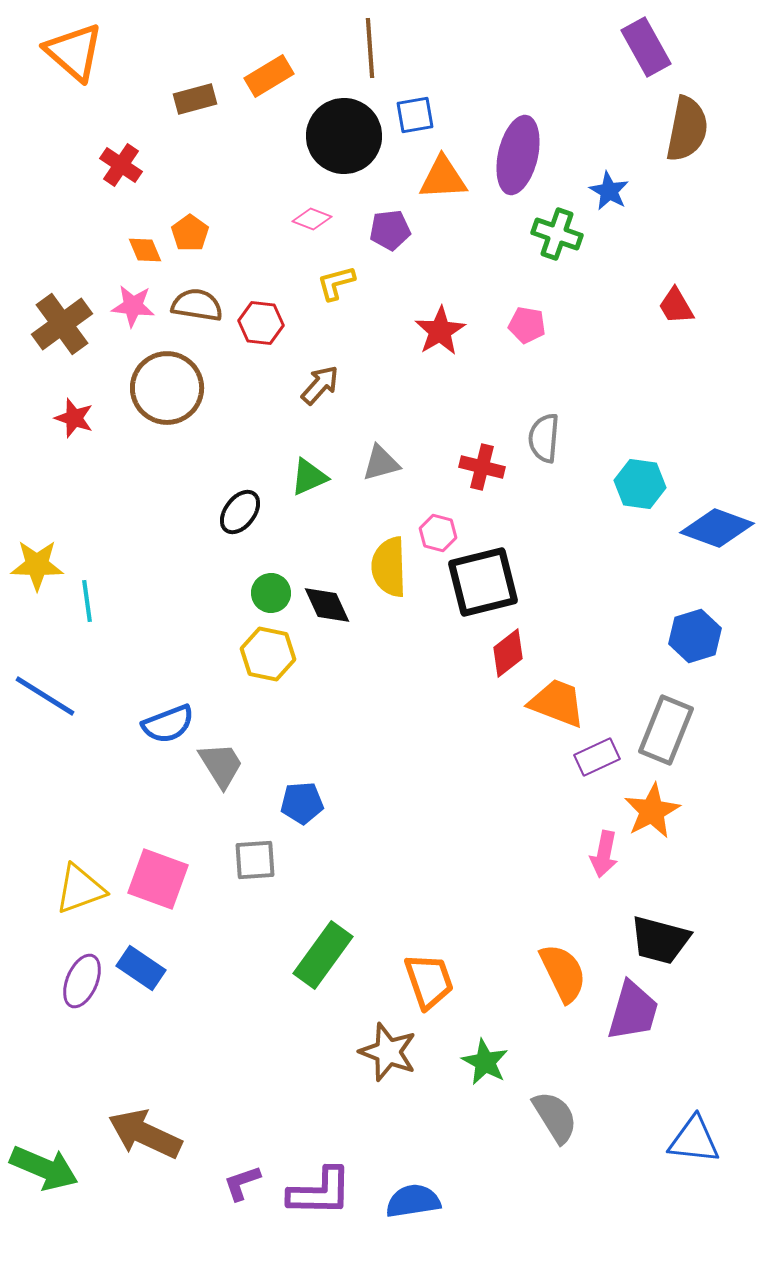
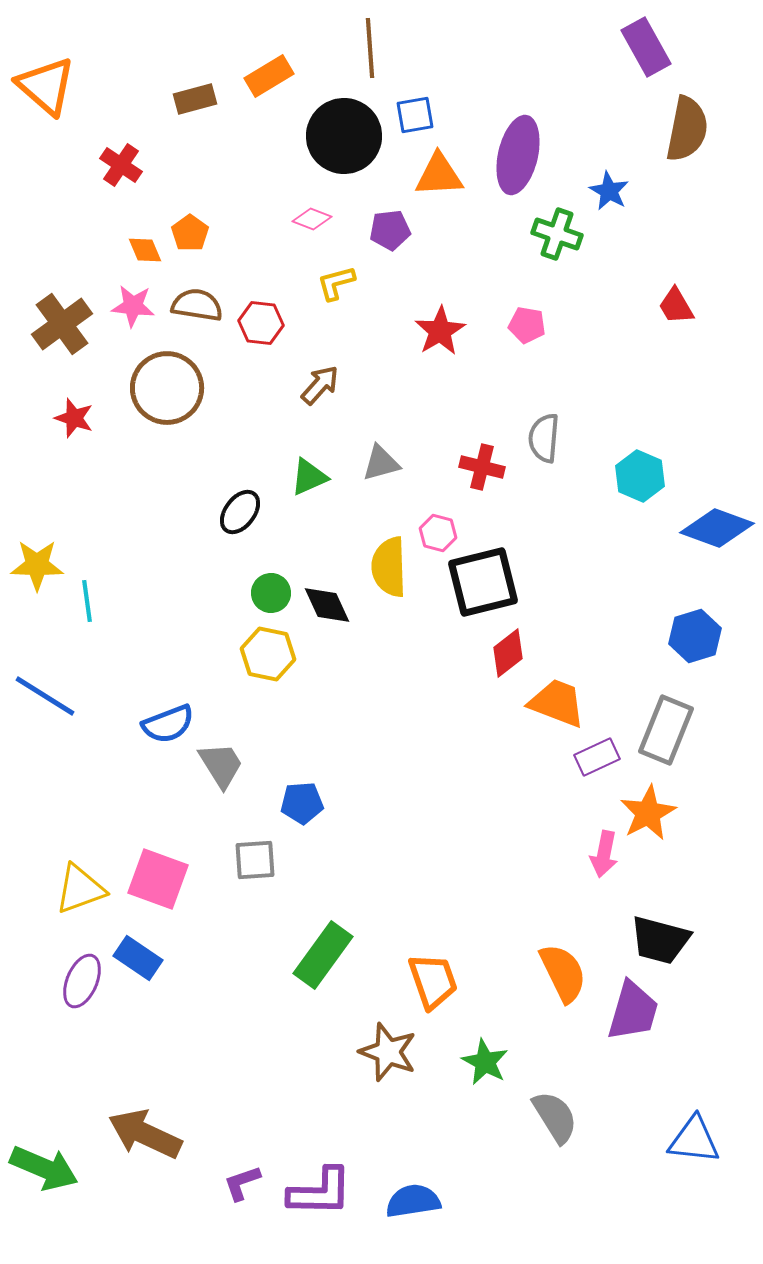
orange triangle at (74, 52): moved 28 px left, 34 px down
orange triangle at (443, 178): moved 4 px left, 3 px up
cyan hexagon at (640, 484): moved 8 px up; rotated 15 degrees clockwise
orange star at (652, 811): moved 4 px left, 2 px down
blue rectangle at (141, 968): moved 3 px left, 10 px up
orange trapezoid at (429, 981): moved 4 px right
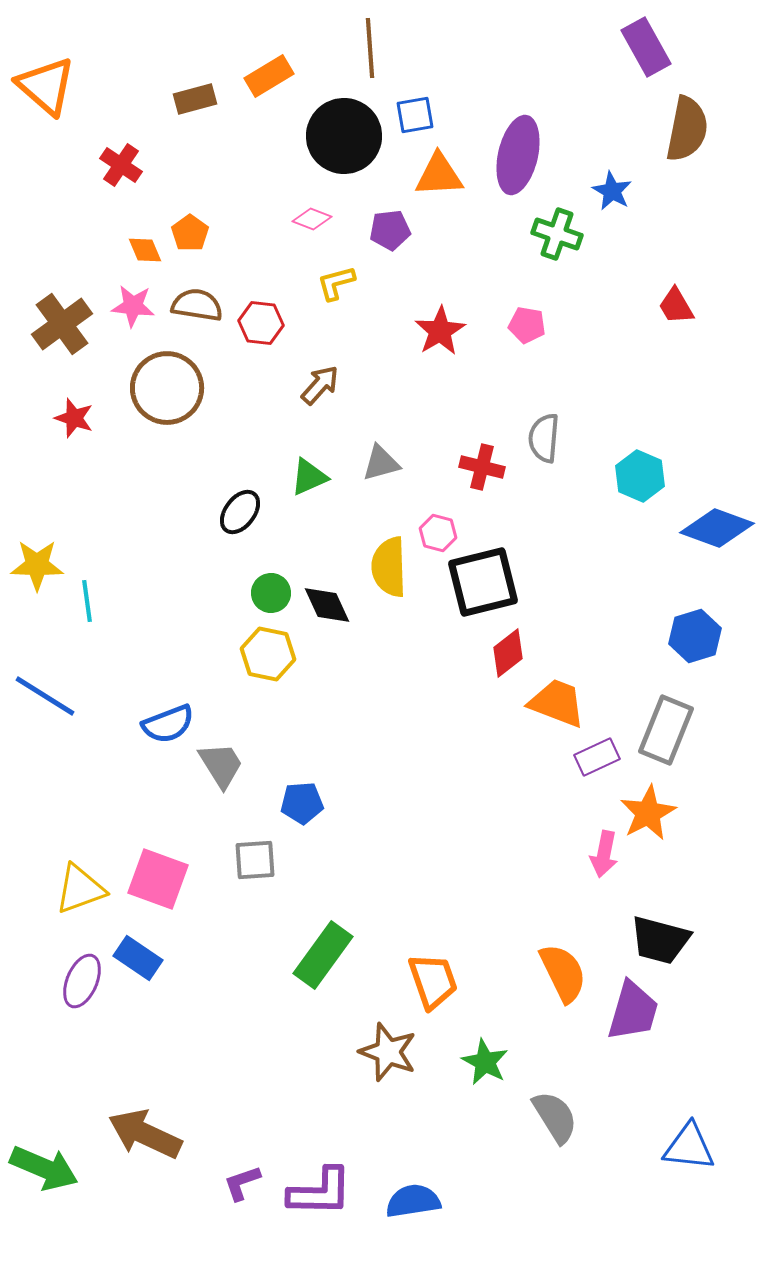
blue star at (609, 191): moved 3 px right
blue triangle at (694, 1140): moved 5 px left, 7 px down
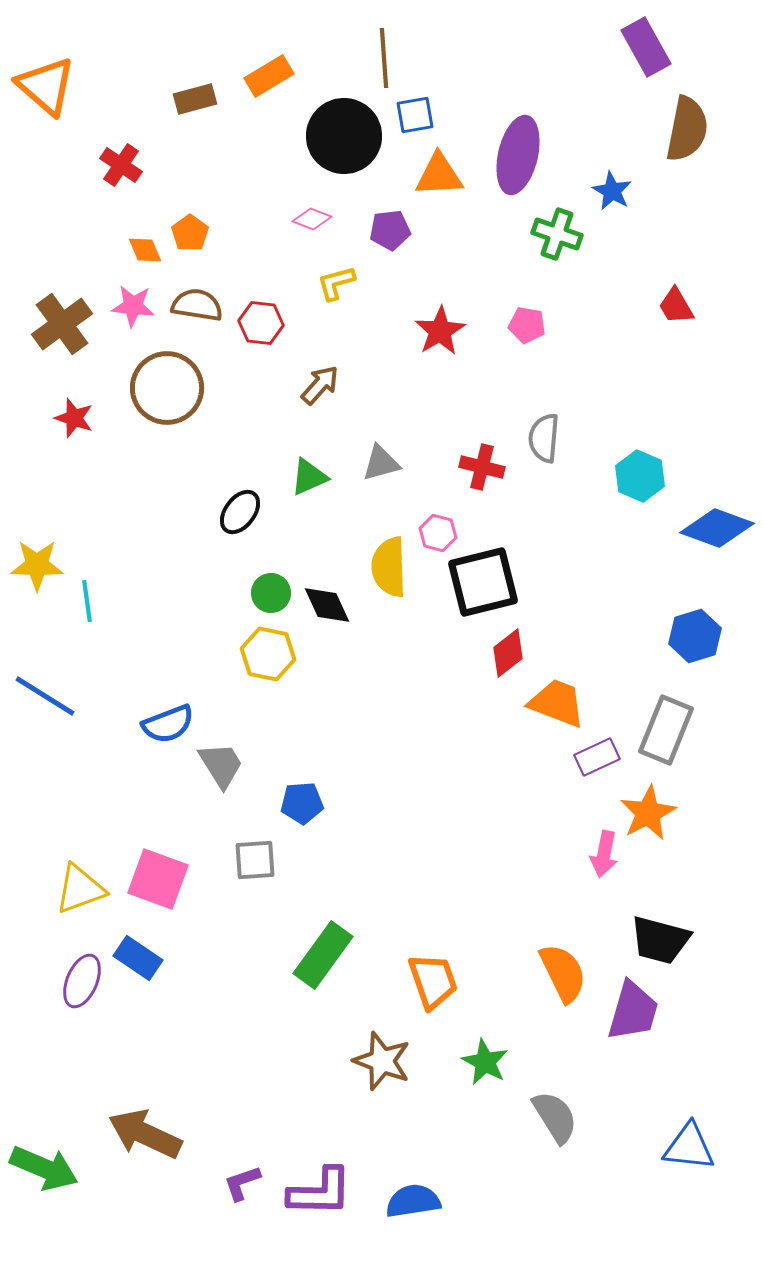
brown line at (370, 48): moved 14 px right, 10 px down
brown star at (388, 1052): moved 6 px left, 9 px down
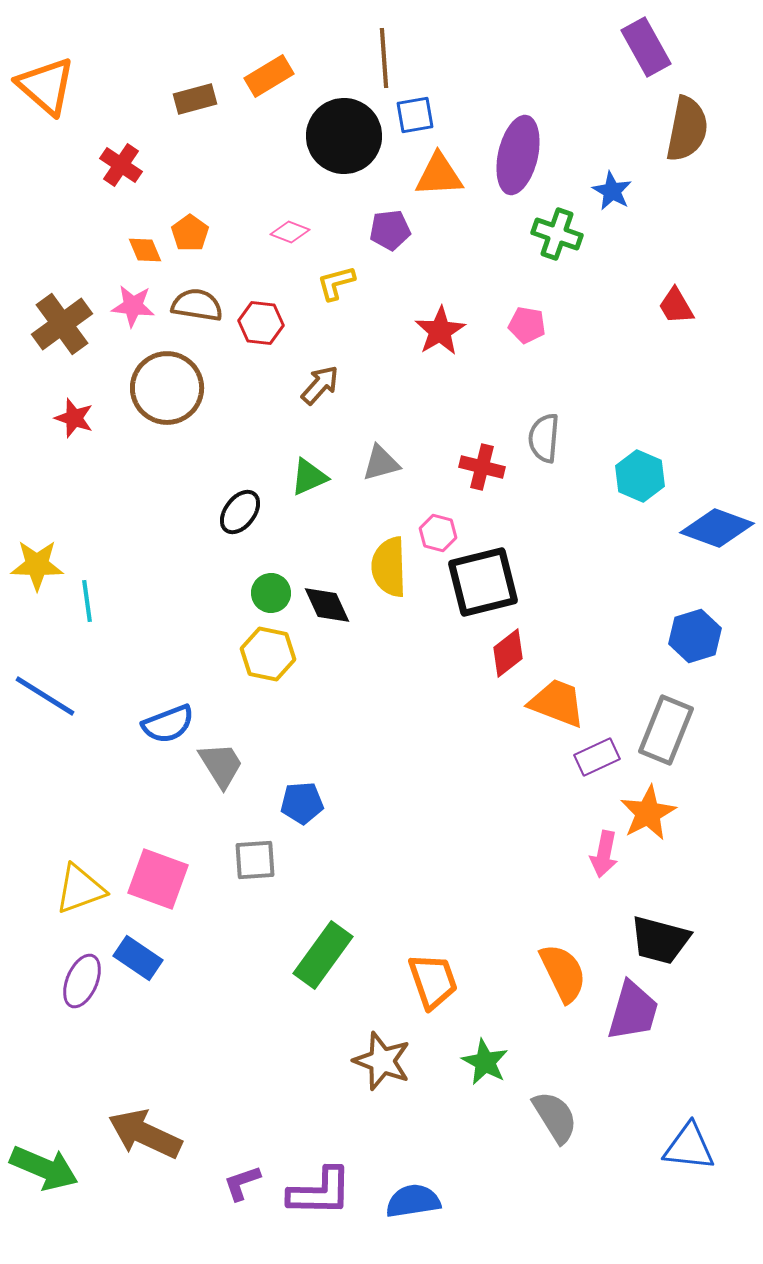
pink diamond at (312, 219): moved 22 px left, 13 px down
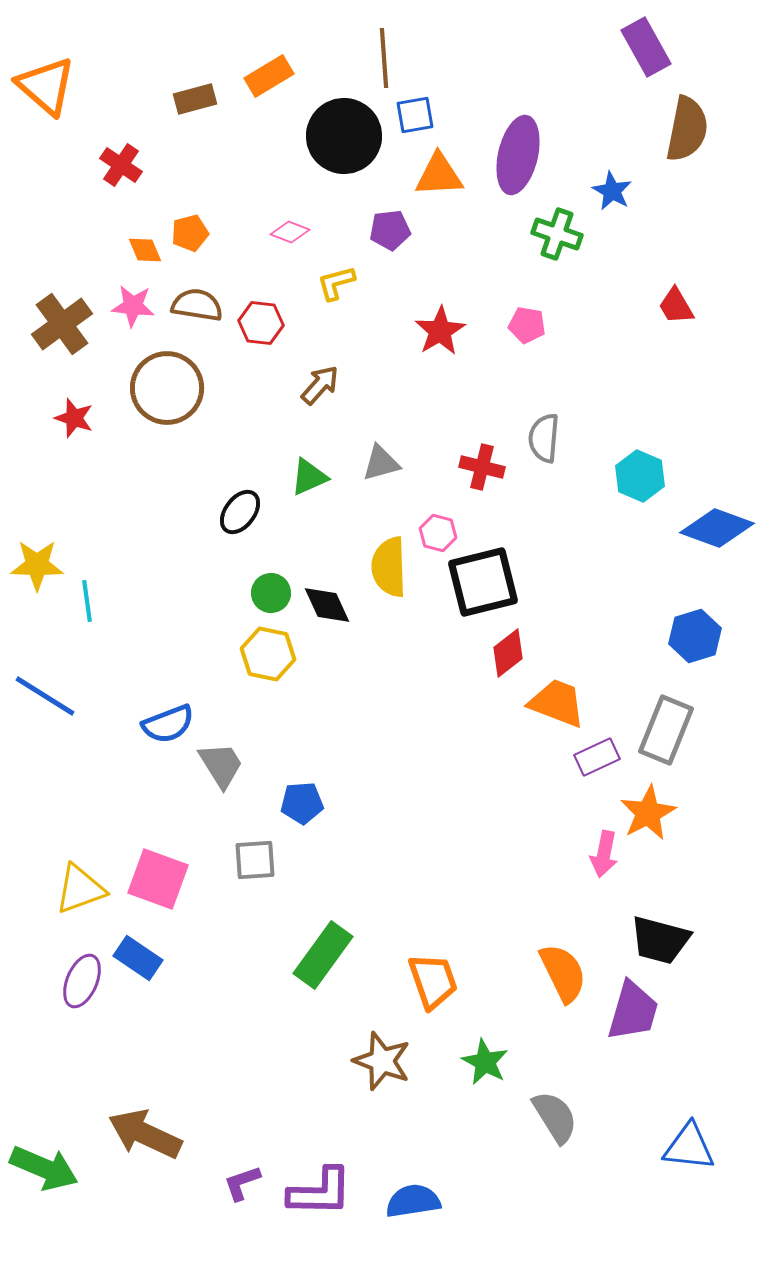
orange pentagon at (190, 233): rotated 21 degrees clockwise
